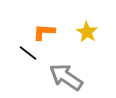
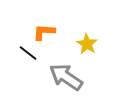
yellow star: moved 12 px down
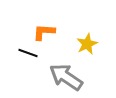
yellow star: rotated 15 degrees clockwise
black line: rotated 18 degrees counterclockwise
